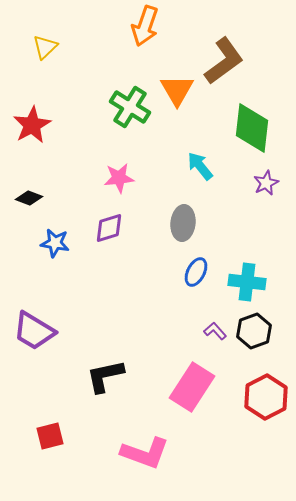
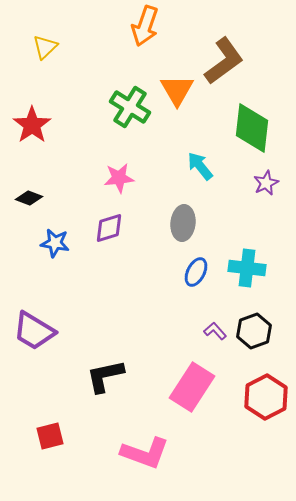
red star: rotated 6 degrees counterclockwise
cyan cross: moved 14 px up
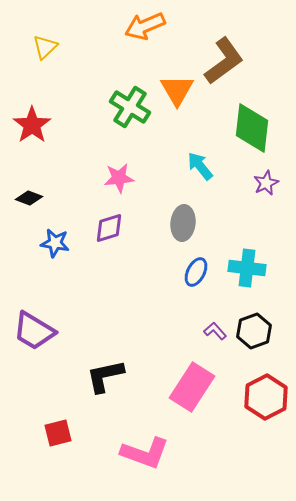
orange arrow: rotated 48 degrees clockwise
red square: moved 8 px right, 3 px up
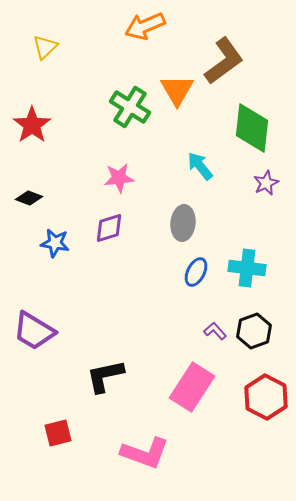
red hexagon: rotated 6 degrees counterclockwise
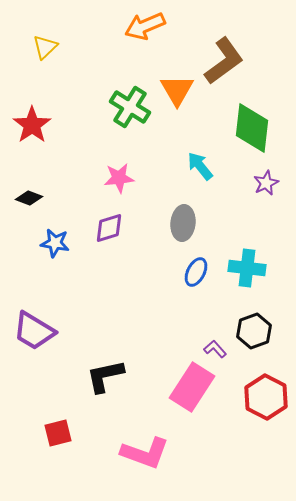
purple L-shape: moved 18 px down
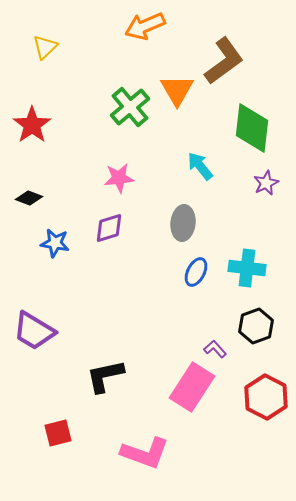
green cross: rotated 18 degrees clockwise
black hexagon: moved 2 px right, 5 px up
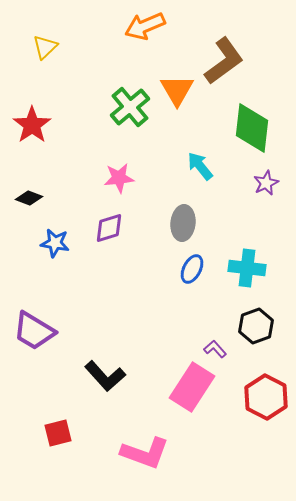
blue ellipse: moved 4 px left, 3 px up
black L-shape: rotated 120 degrees counterclockwise
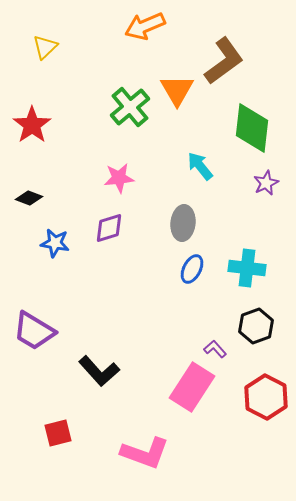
black L-shape: moved 6 px left, 5 px up
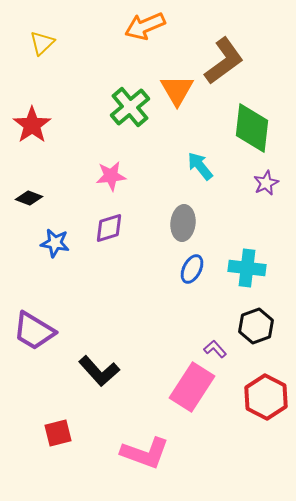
yellow triangle: moved 3 px left, 4 px up
pink star: moved 8 px left, 2 px up
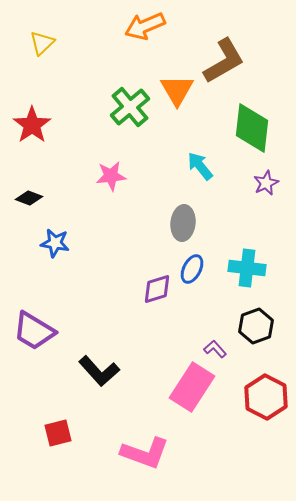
brown L-shape: rotated 6 degrees clockwise
purple diamond: moved 48 px right, 61 px down
